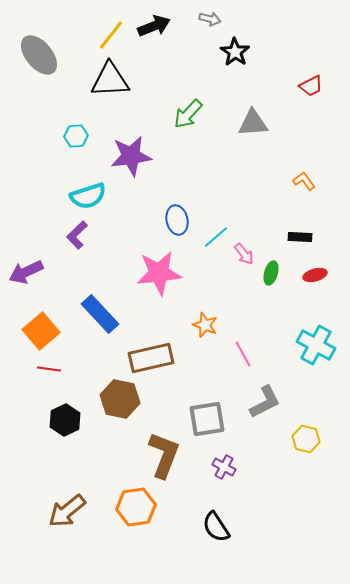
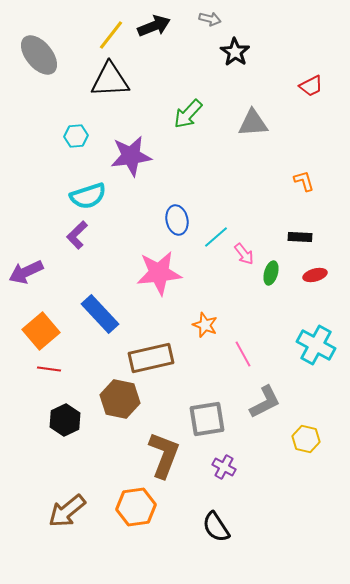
orange L-shape: rotated 20 degrees clockwise
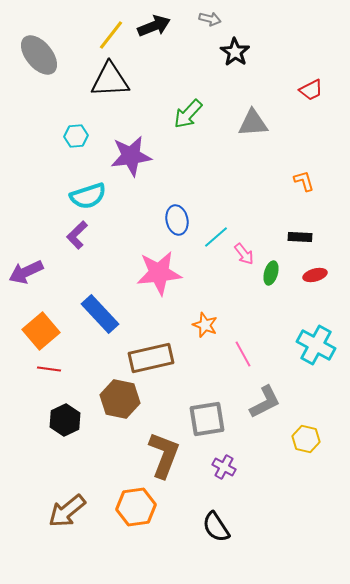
red trapezoid: moved 4 px down
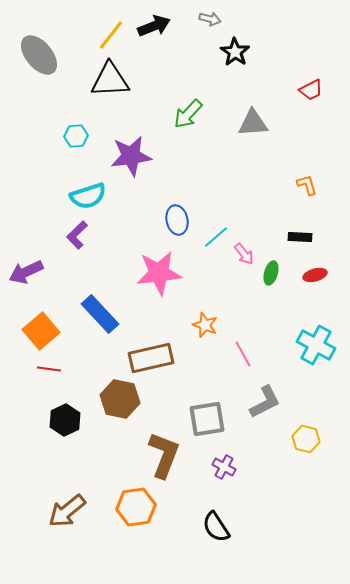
orange L-shape: moved 3 px right, 4 px down
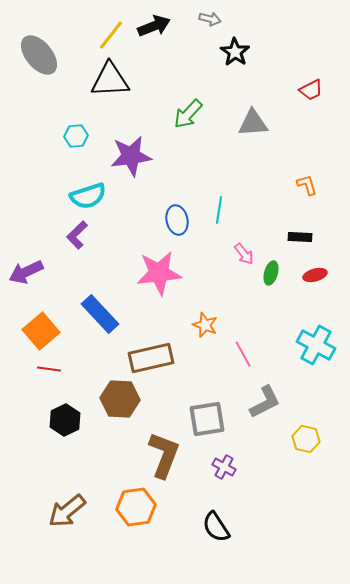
cyan line: moved 3 px right, 27 px up; rotated 40 degrees counterclockwise
brown hexagon: rotated 9 degrees counterclockwise
